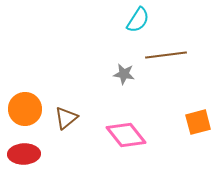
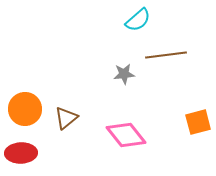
cyan semicircle: rotated 16 degrees clockwise
gray star: rotated 15 degrees counterclockwise
red ellipse: moved 3 px left, 1 px up
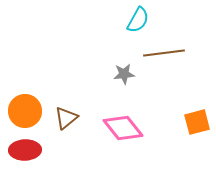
cyan semicircle: rotated 20 degrees counterclockwise
brown line: moved 2 px left, 2 px up
orange circle: moved 2 px down
orange square: moved 1 px left
pink diamond: moved 3 px left, 7 px up
red ellipse: moved 4 px right, 3 px up
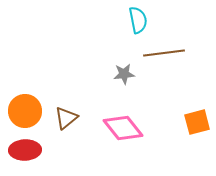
cyan semicircle: rotated 40 degrees counterclockwise
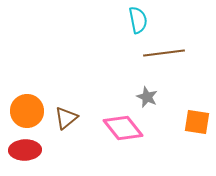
gray star: moved 23 px right, 23 px down; rotated 30 degrees clockwise
orange circle: moved 2 px right
orange square: rotated 24 degrees clockwise
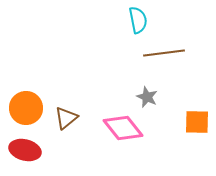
orange circle: moved 1 px left, 3 px up
orange square: rotated 8 degrees counterclockwise
red ellipse: rotated 16 degrees clockwise
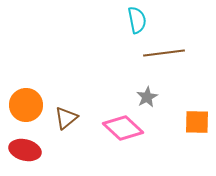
cyan semicircle: moved 1 px left
gray star: rotated 20 degrees clockwise
orange circle: moved 3 px up
pink diamond: rotated 9 degrees counterclockwise
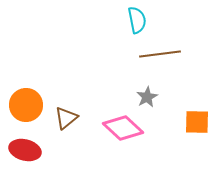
brown line: moved 4 px left, 1 px down
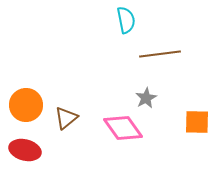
cyan semicircle: moved 11 px left
gray star: moved 1 px left, 1 px down
pink diamond: rotated 12 degrees clockwise
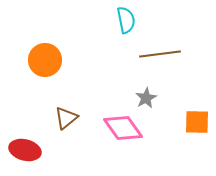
orange circle: moved 19 px right, 45 px up
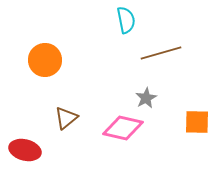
brown line: moved 1 px right, 1 px up; rotated 9 degrees counterclockwise
pink diamond: rotated 42 degrees counterclockwise
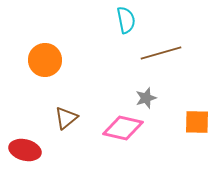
gray star: rotated 10 degrees clockwise
